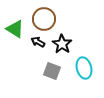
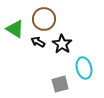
gray square: moved 8 px right, 13 px down; rotated 36 degrees counterclockwise
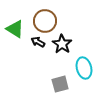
brown circle: moved 1 px right, 2 px down
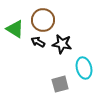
brown circle: moved 2 px left, 1 px up
black star: rotated 24 degrees counterclockwise
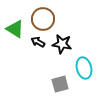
brown circle: moved 1 px up
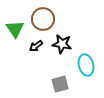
green triangle: rotated 24 degrees clockwise
black arrow: moved 2 px left, 4 px down; rotated 64 degrees counterclockwise
cyan ellipse: moved 2 px right, 3 px up
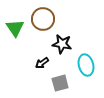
green triangle: moved 1 px up
black arrow: moved 6 px right, 17 px down
gray square: moved 1 px up
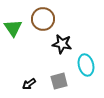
green triangle: moved 2 px left
black arrow: moved 13 px left, 21 px down
gray square: moved 1 px left, 2 px up
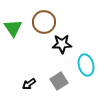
brown circle: moved 1 px right, 3 px down
black star: rotated 12 degrees counterclockwise
gray square: rotated 18 degrees counterclockwise
